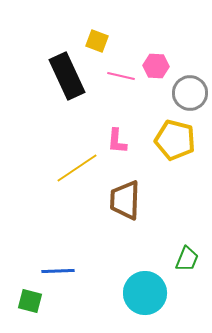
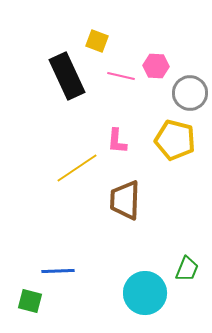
green trapezoid: moved 10 px down
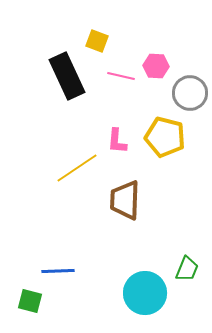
yellow pentagon: moved 10 px left, 3 px up
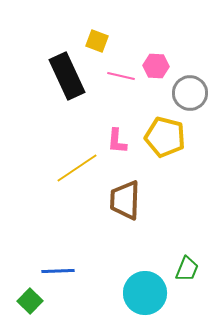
green square: rotated 30 degrees clockwise
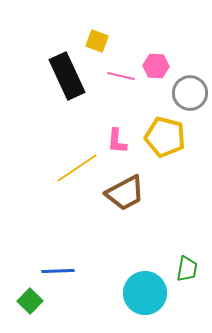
brown trapezoid: moved 7 px up; rotated 120 degrees counterclockwise
green trapezoid: rotated 12 degrees counterclockwise
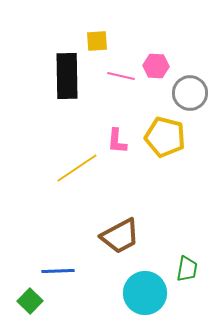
yellow square: rotated 25 degrees counterclockwise
black rectangle: rotated 24 degrees clockwise
brown trapezoid: moved 5 px left, 43 px down
